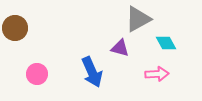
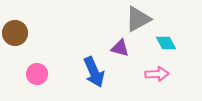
brown circle: moved 5 px down
blue arrow: moved 2 px right
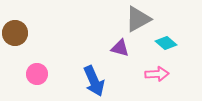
cyan diamond: rotated 20 degrees counterclockwise
blue arrow: moved 9 px down
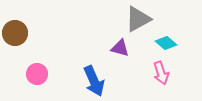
pink arrow: moved 4 px right, 1 px up; rotated 75 degrees clockwise
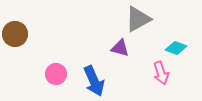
brown circle: moved 1 px down
cyan diamond: moved 10 px right, 5 px down; rotated 20 degrees counterclockwise
pink circle: moved 19 px right
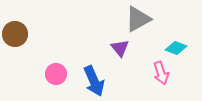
purple triangle: rotated 36 degrees clockwise
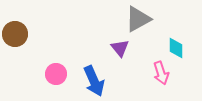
cyan diamond: rotated 70 degrees clockwise
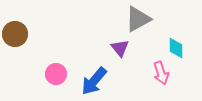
blue arrow: rotated 64 degrees clockwise
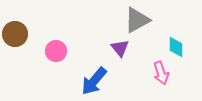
gray triangle: moved 1 px left, 1 px down
cyan diamond: moved 1 px up
pink circle: moved 23 px up
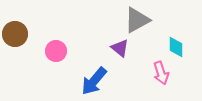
purple triangle: rotated 12 degrees counterclockwise
